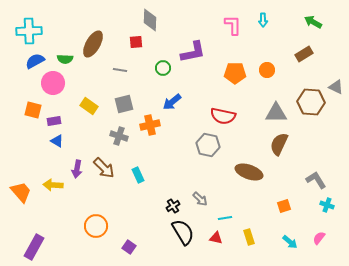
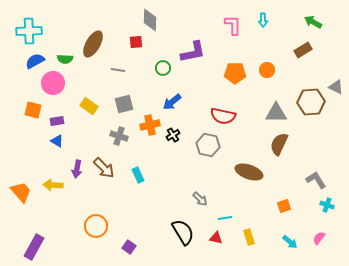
brown rectangle at (304, 54): moved 1 px left, 4 px up
gray line at (120, 70): moved 2 px left
brown hexagon at (311, 102): rotated 8 degrees counterclockwise
purple rectangle at (54, 121): moved 3 px right
black cross at (173, 206): moved 71 px up
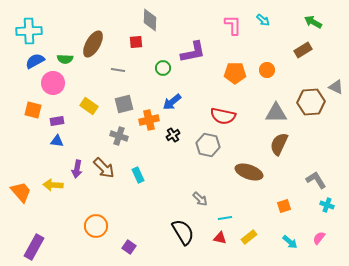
cyan arrow at (263, 20): rotated 48 degrees counterclockwise
orange cross at (150, 125): moved 1 px left, 5 px up
blue triangle at (57, 141): rotated 24 degrees counterclockwise
yellow rectangle at (249, 237): rotated 70 degrees clockwise
red triangle at (216, 238): moved 4 px right
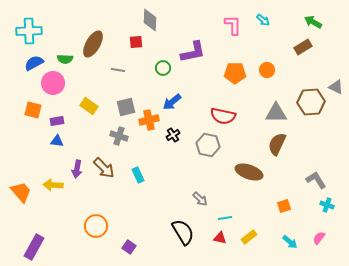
brown rectangle at (303, 50): moved 3 px up
blue semicircle at (35, 61): moved 1 px left, 2 px down
gray square at (124, 104): moved 2 px right, 3 px down
brown semicircle at (279, 144): moved 2 px left
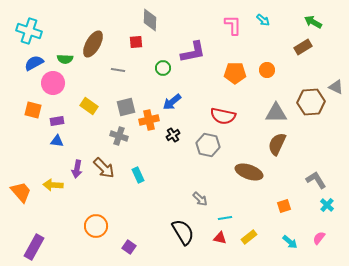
cyan cross at (29, 31): rotated 20 degrees clockwise
cyan cross at (327, 205): rotated 24 degrees clockwise
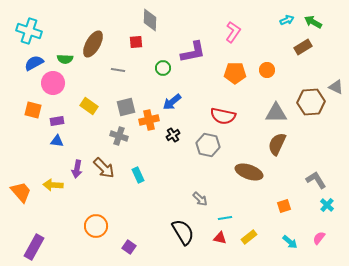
cyan arrow at (263, 20): moved 24 px right; rotated 64 degrees counterclockwise
pink L-shape at (233, 25): moved 7 px down; rotated 35 degrees clockwise
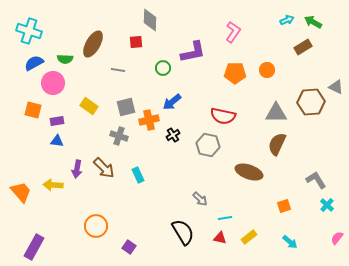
pink semicircle at (319, 238): moved 18 px right
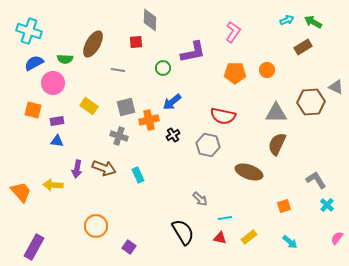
brown arrow at (104, 168): rotated 25 degrees counterclockwise
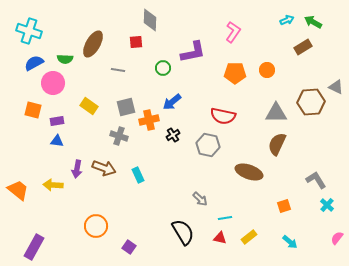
orange trapezoid at (21, 192): moved 3 px left, 2 px up; rotated 10 degrees counterclockwise
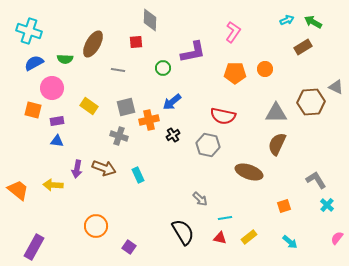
orange circle at (267, 70): moved 2 px left, 1 px up
pink circle at (53, 83): moved 1 px left, 5 px down
